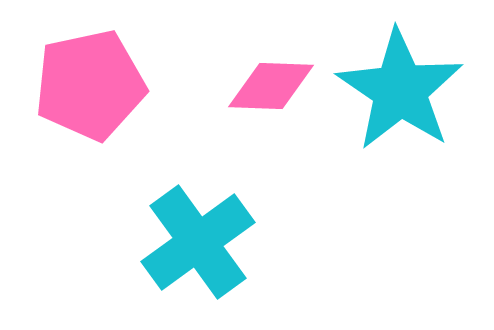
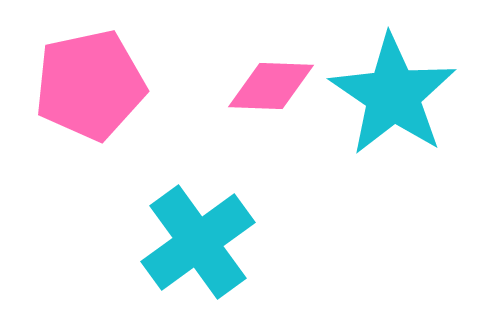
cyan star: moved 7 px left, 5 px down
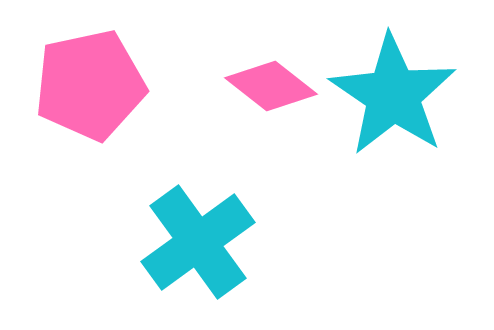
pink diamond: rotated 36 degrees clockwise
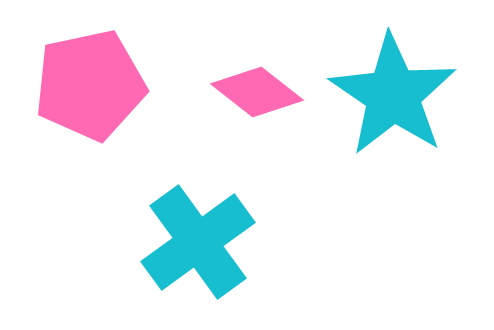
pink diamond: moved 14 px left, 6 px down
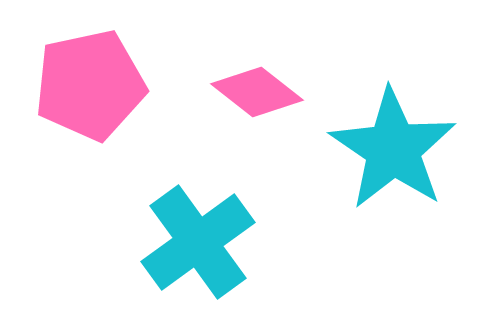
cyan star: moved 54 px down
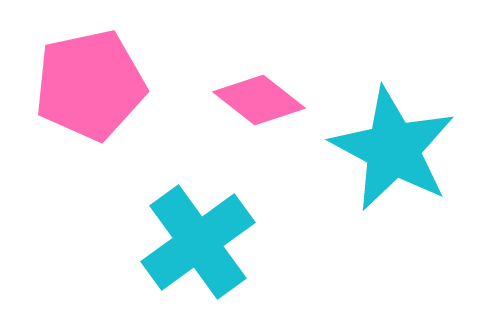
pink diamond: moved 2 px right, 8 px down
cyan star: rotated 6 degrees counterclockwise
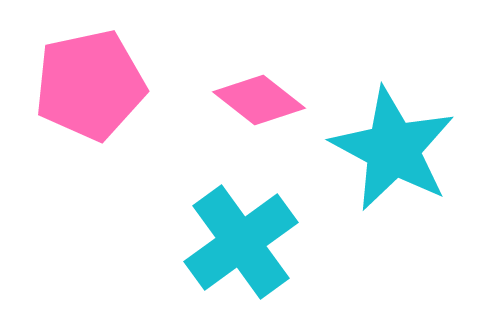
cyan cross: moved 43 px right
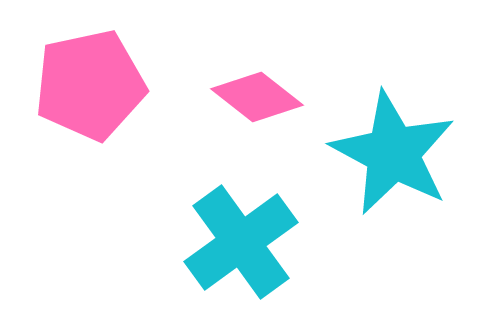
pink diamond: moved 2 px left, 3 px up
cyan star: moved 4 px down
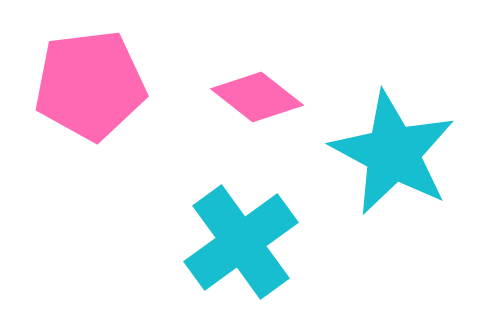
pink pentagon: rotated 5 degrees clockwise
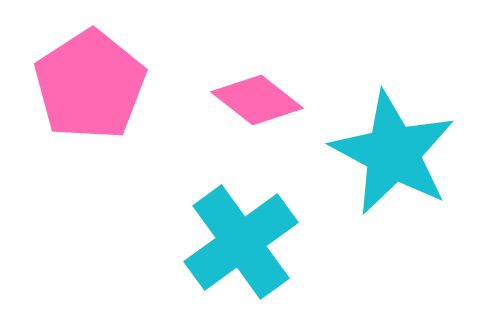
pink pentagon: rotated 26 degrees counterclockwise
pink diamond: moved 3 px down
